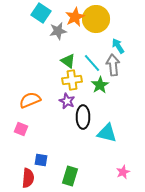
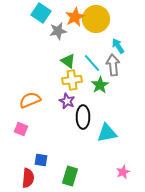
cyan triangle: rotated 25 degrees counterclockwise
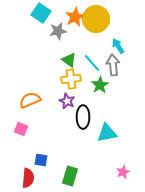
green triangle: moved 1 px right, 1 px up
yellow cross: moved 1 px left, 1 px up
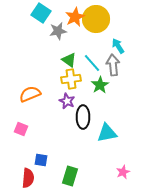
orange semicircle: moved 6 px up
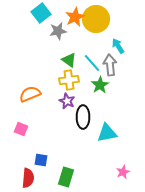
cyan square: rotated 18 degrees clockwise
gray arrow: moved 3 px left
yellow cross: moved 2 px left, 1 px down
green rectangle: moved 4 px left, 1 px down
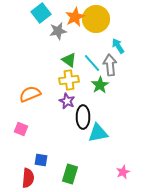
cyan triangle: moved 9 px left
green rectangle: moved 4 px right, 3 px up
